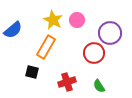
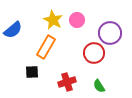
black square: rotated 16 degrees counterclockwise
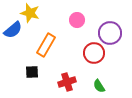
yellow star: moved 23 px left, 7 px up; rotated 12 degrees counterclockwise
orange rectangle: moved 2 px up
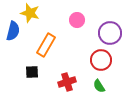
blue semicircle: moved 1 px down; rotated 36 degrees counterclockwise
red circle: moved 7 px right, 7 px down
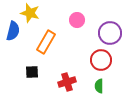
orange rectangle: moved 3 px up
green semicircle: rotated 32 degrees clockwise
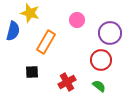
red cross: rotated 12 degrees counterclockwise
green semicircle: rotated 128 degrees clockwise
